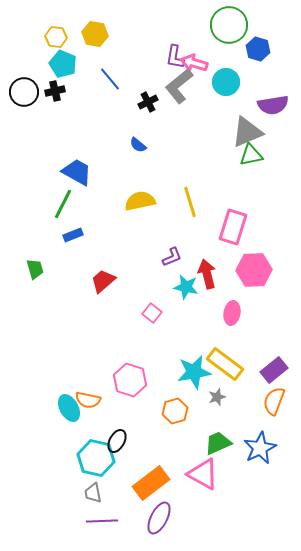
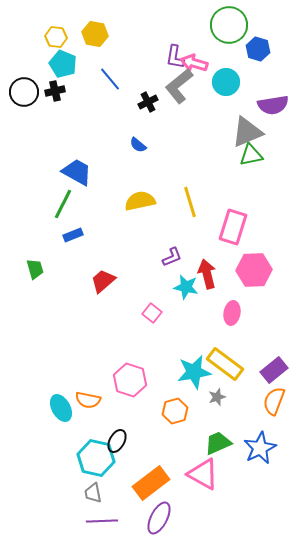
cyan ellipse at (69, 408): moved 8 px left
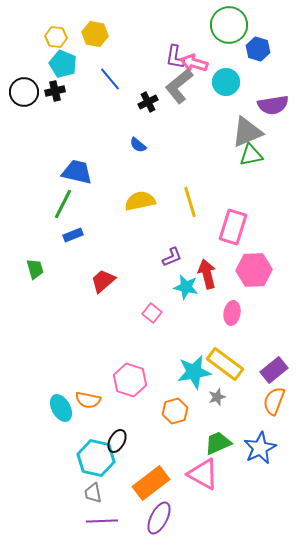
blue trapezoid at (77, 172): rotated 16 degrees counterclockwise
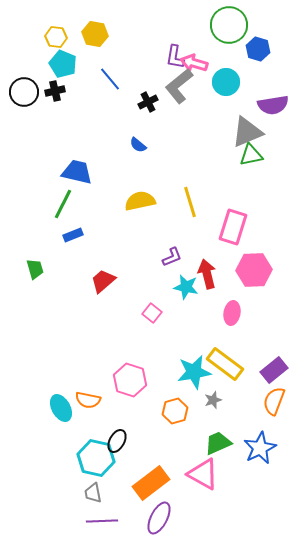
gray star at (217, 397): moved 4 px left, 3 px down
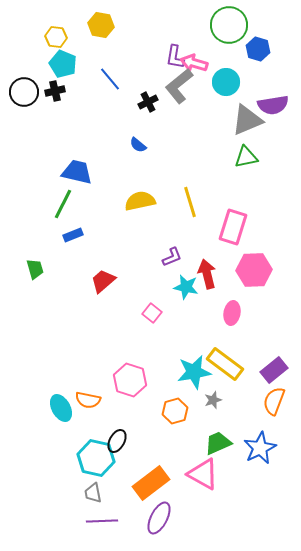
yellow hexagon at (95, 34): moved 6 px right, 9 px up
gray triangle at (247, 132): moved 12 px up
green triangle at (251, 155): moved 5 px left, 2 px down
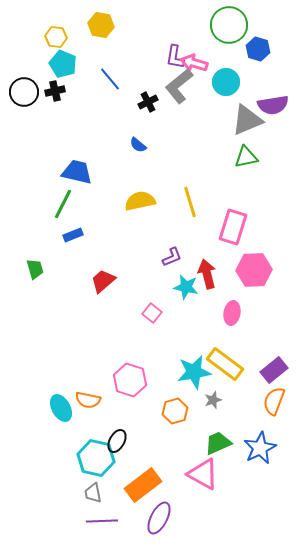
orange rectangle at (151, 483): moved 8 px left, 2 px down
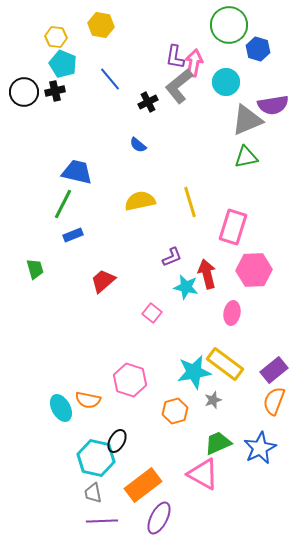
pink arrow at (194, 63): rotated 84 degrees clockwise
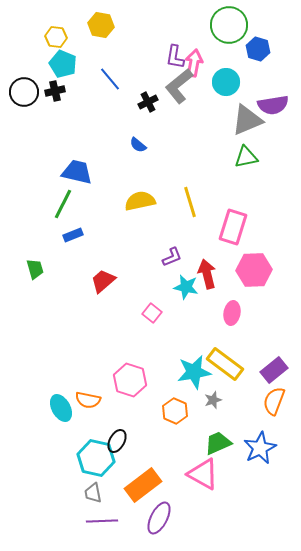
orange hexagon at (175, 411): rotated 20 degrees counterclockwise
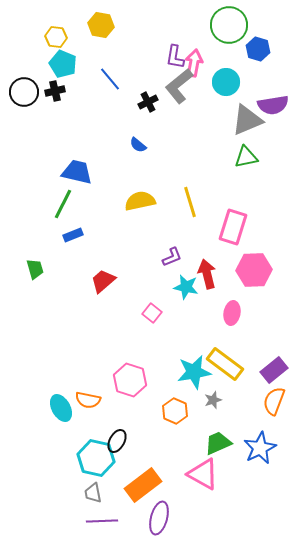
purple ellipse at (159, 518): rotated 12 degrees counterclockwise
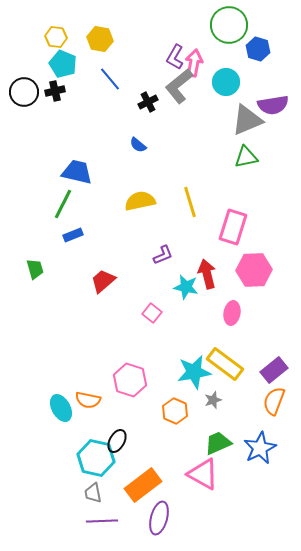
yellow hexagon at (101, 25): moved 1 px left, 14 px down
purple L-shape at (175, 57): rotated 20 degrees clockwise
purple L-shape at (172, 257): moved 9 px left, 2 px up
